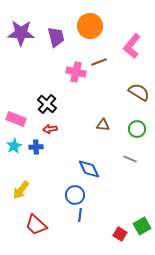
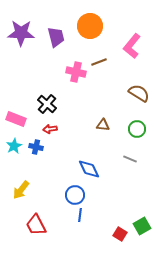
brown semicircle: moved 1 px down
blue cross: rotated 16 degrees clockwise
red trapezoid: rotated 20 degrees clockwise
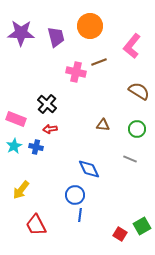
brown semicircle: moved 2 px up
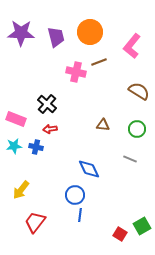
orange circle: moved 6 px down
cyan star: rotated 21 degrees clockwise
red trapezoid: moved 1 px left, 3 px up; rotated 65 degrees clockwise
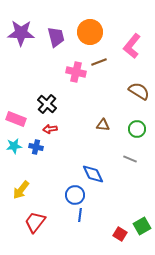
blue diamond: moved 4 px right, 5 px down
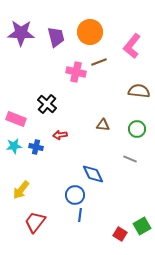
brown semicircle: rotated 25 degrees counterclockwise
red arrow: moved 10 px right, 6 px down
